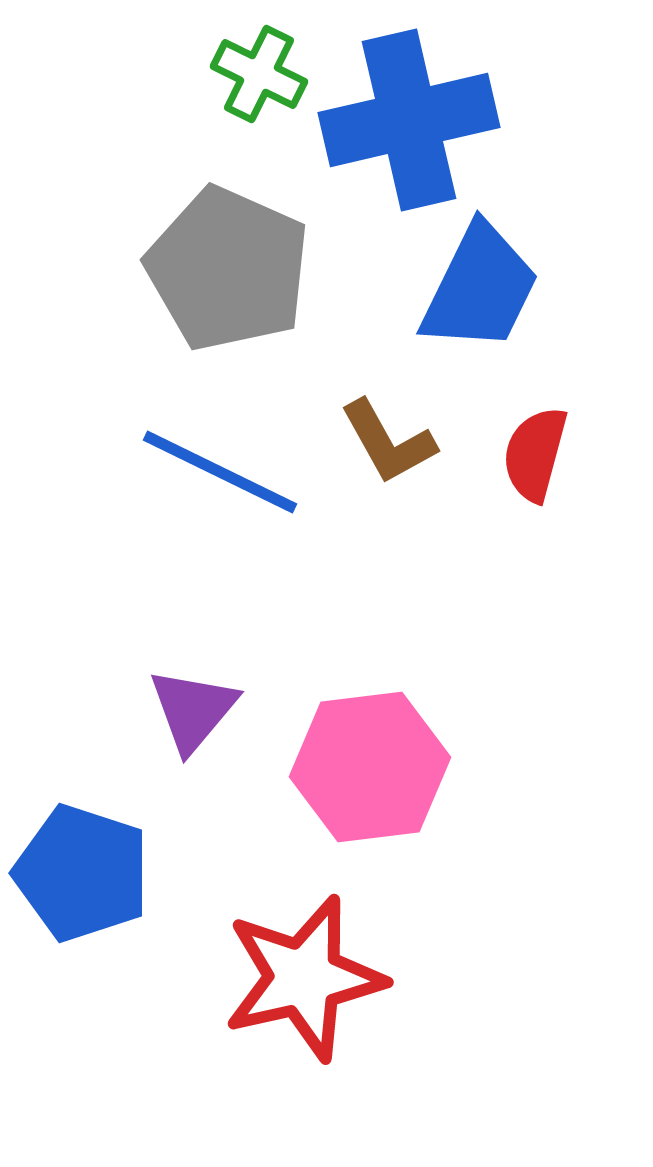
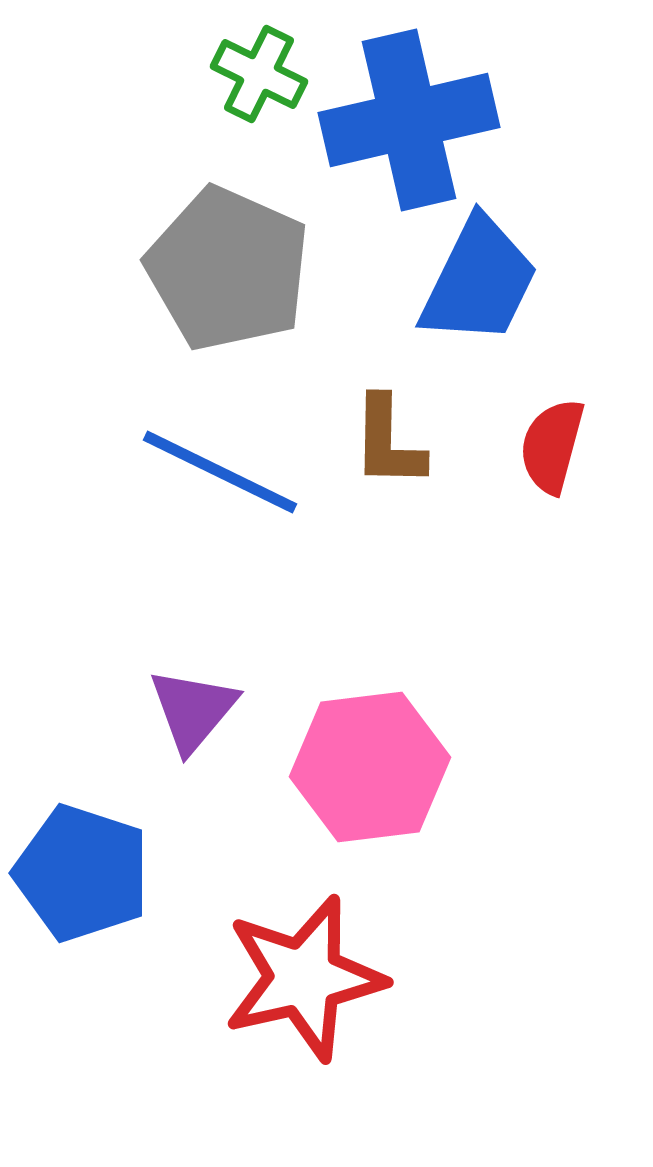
blue trapezoid: moved 1 px left, 7 px up
brown L-shape: rotated 30 degrees clockwise
red semicircle: moved 17 px right, 8 px up
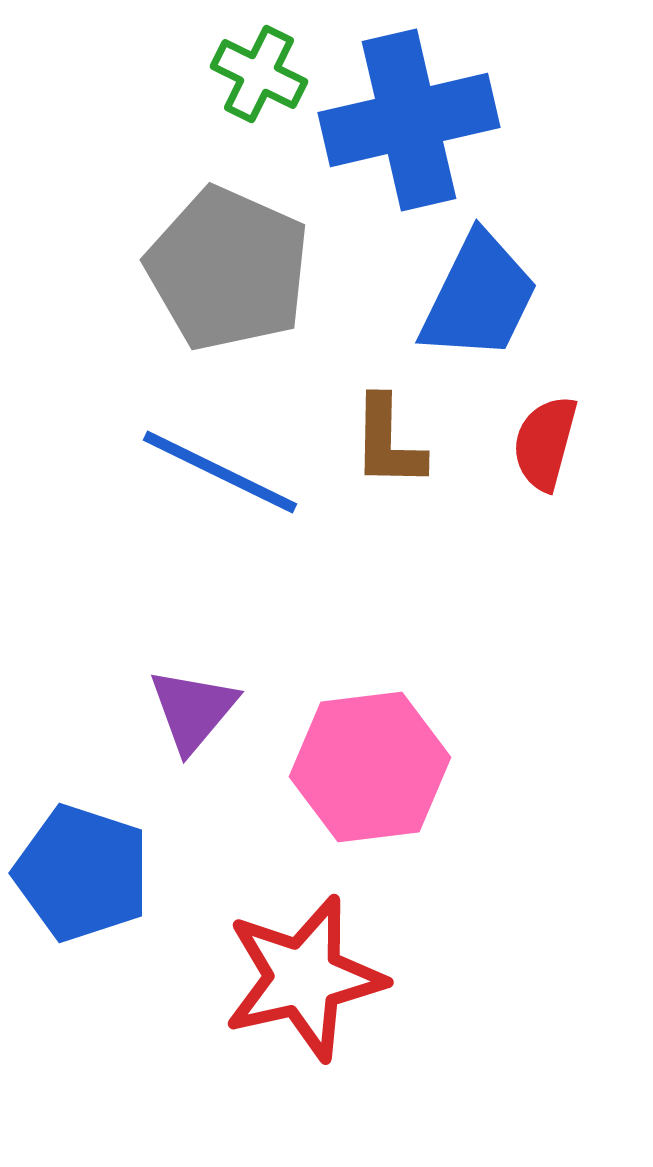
blue trapezoid: moved 16 px down
red semicircle: moved 7 px left, 3 px up
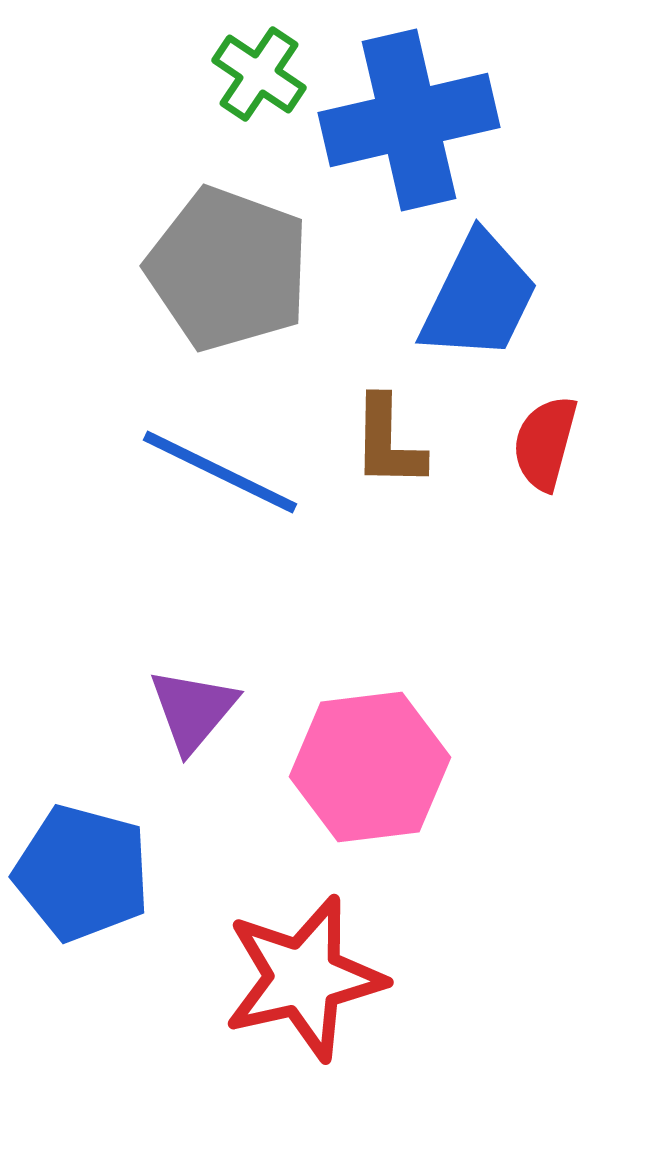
green cross: rotated 8 degrees clockwise
gray pentagon: rotated 4 degrees counterclockwise
blue pentagon: rotated 3 degrees counterclockwise
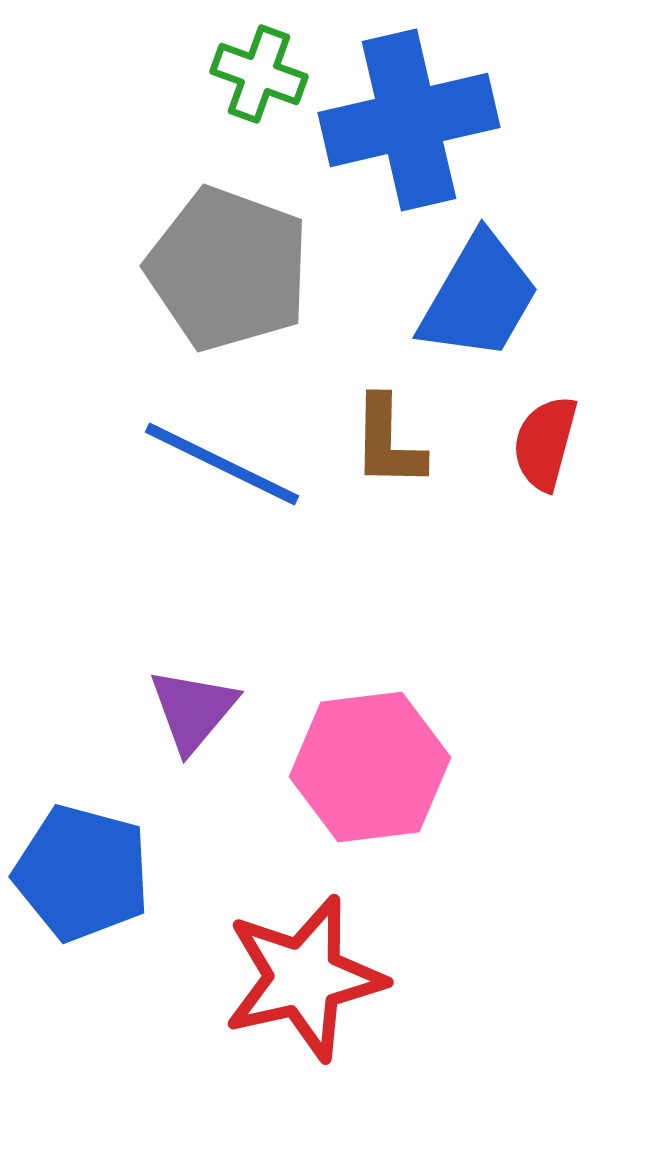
green cross: rotated 14 degrees counterclockwise
blue trapezoid: rotated 4 degrees clockwise
blue line: moved 2 px right, 8 px up
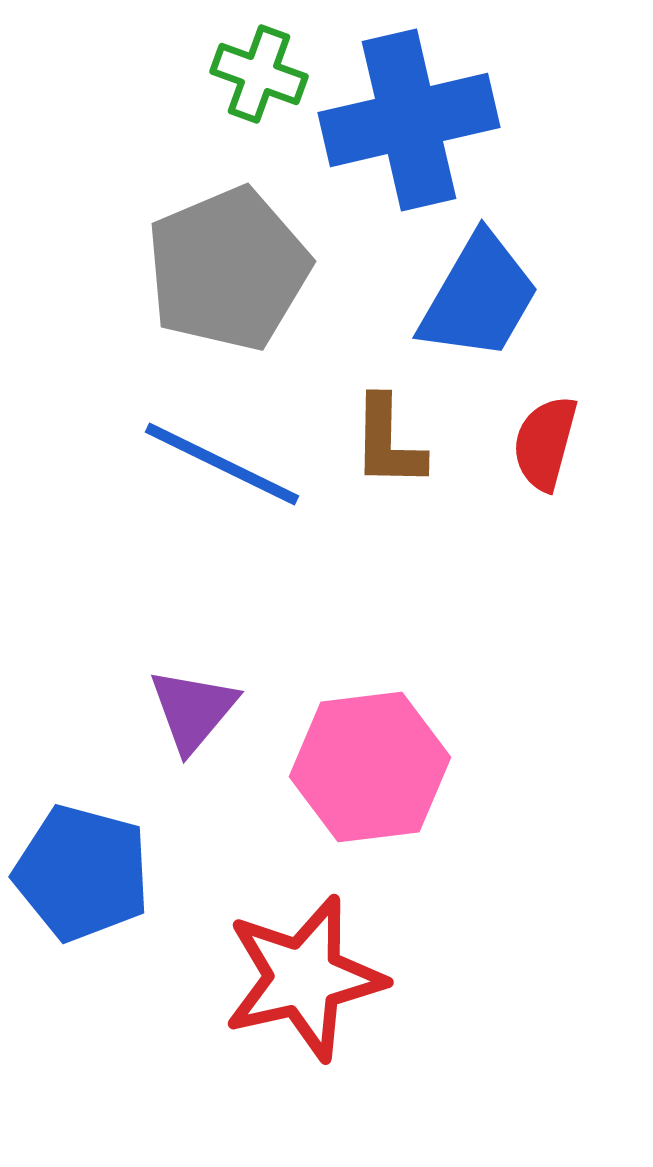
gray pentagon: rotated 29 degrees clockwise
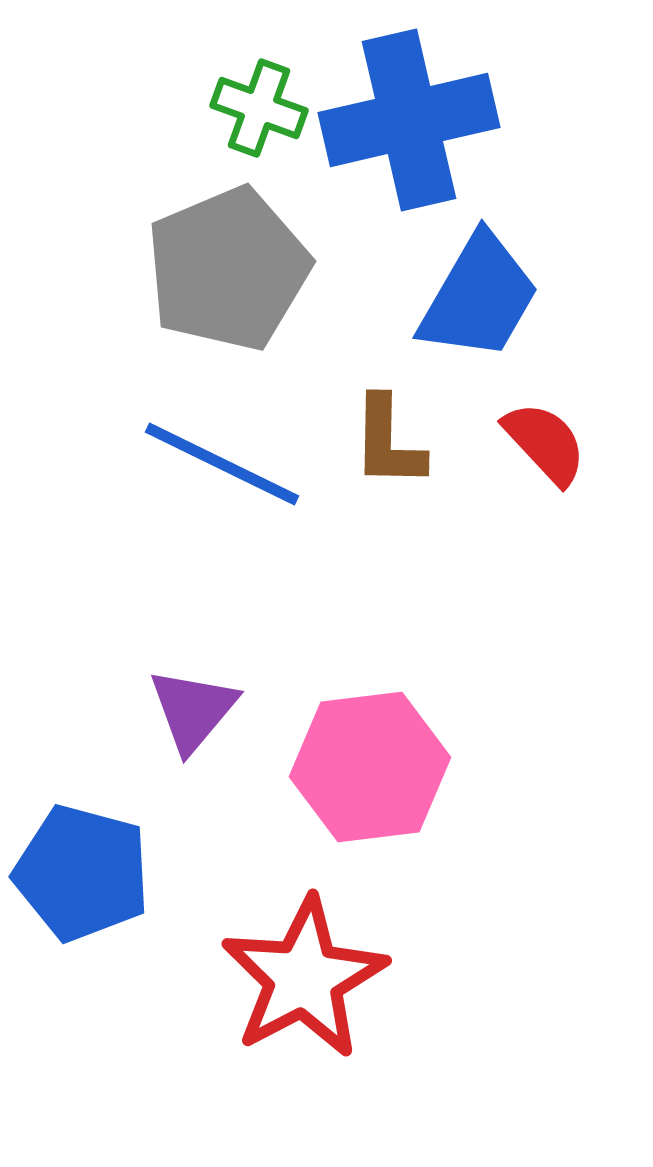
green cross: moved 34 px down
red semicircle: rotated 122 degrees clockwise
red star: rotated 15 degrees counterclockwise
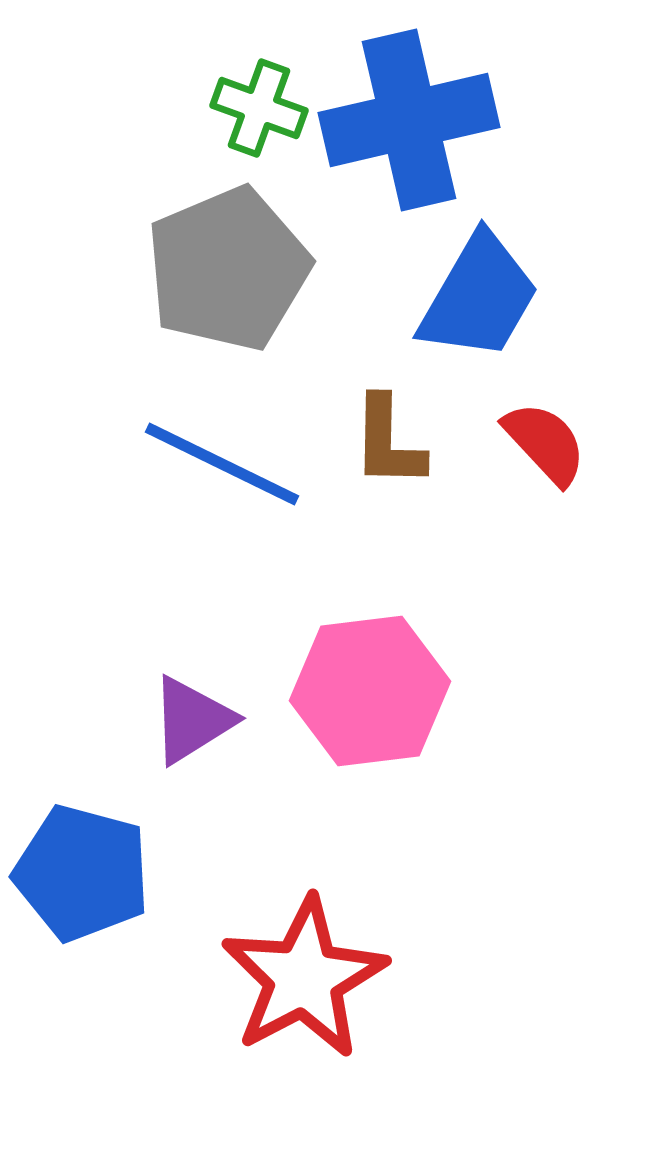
purple triangle: moved 1 px left, 10 px down; rotated 18 degrees clockwise
pink hexagon: moved 76 px up
